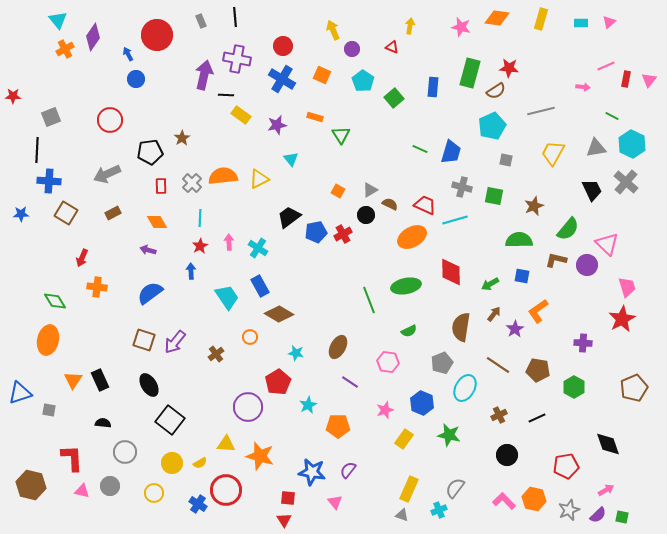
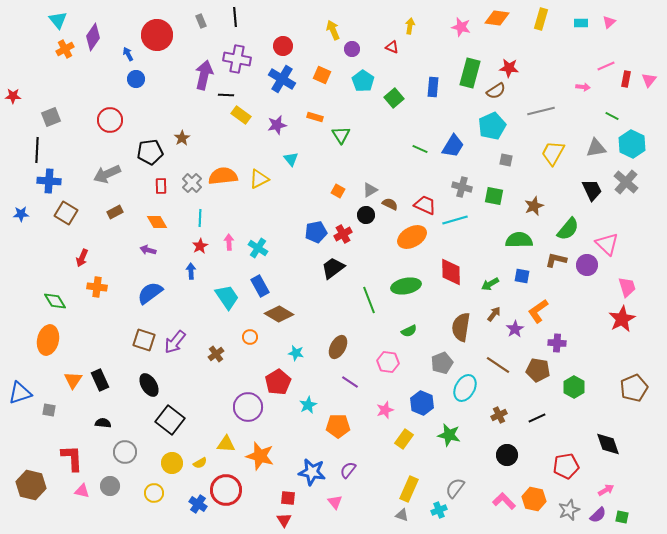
blue trapezoid at (451, 152): moved 2 px right, 6 px up; rotated 15 degrees clockwise
brown rectangle at (113, 213): moved 2 px right, 1 px up
black trapezoid at (289, 217): moved 44 px right, 51 px down
purple cross at (583, 343): moved 26 px left
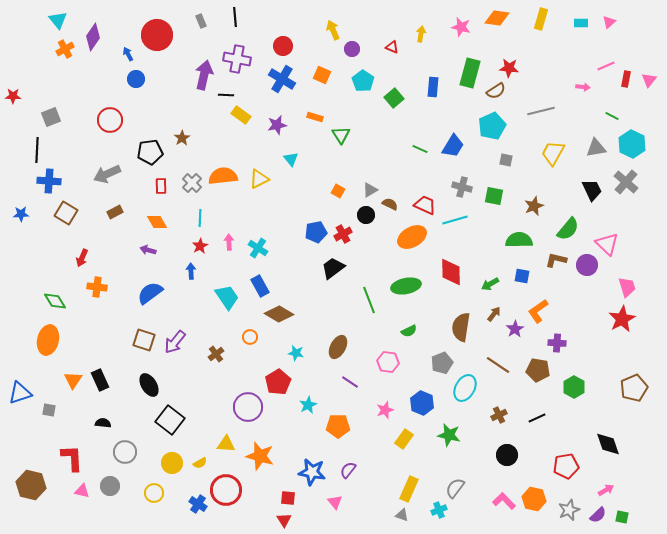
yellow arrow at (410, 26): moved 11 px right, 8 px down
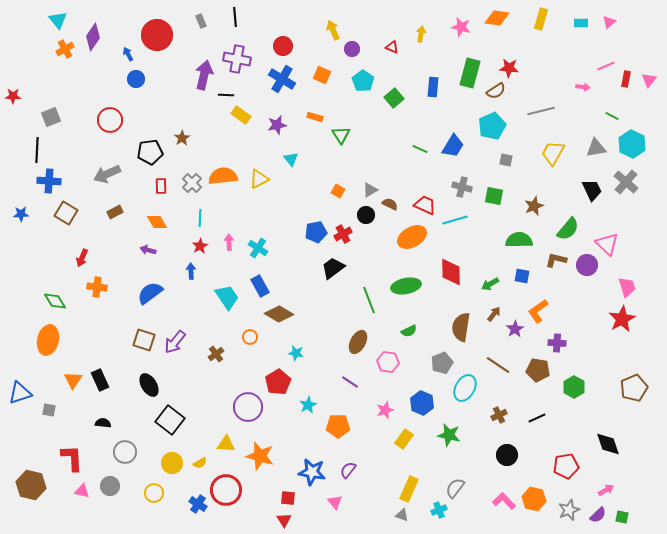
brown ellipse at (338, 347): moved 20 px right, 5 px up
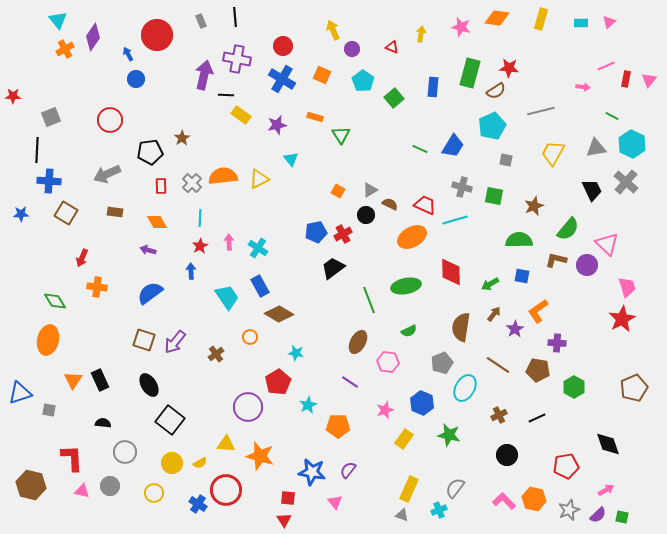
brown rectangle at (115, 212): rotated 35 degrees clockwise
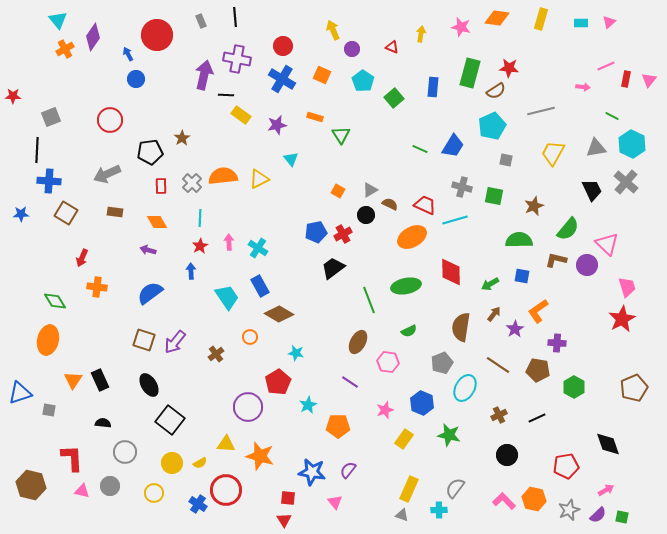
cyan cross at (439, 510): rotated 21 degrees clockwise
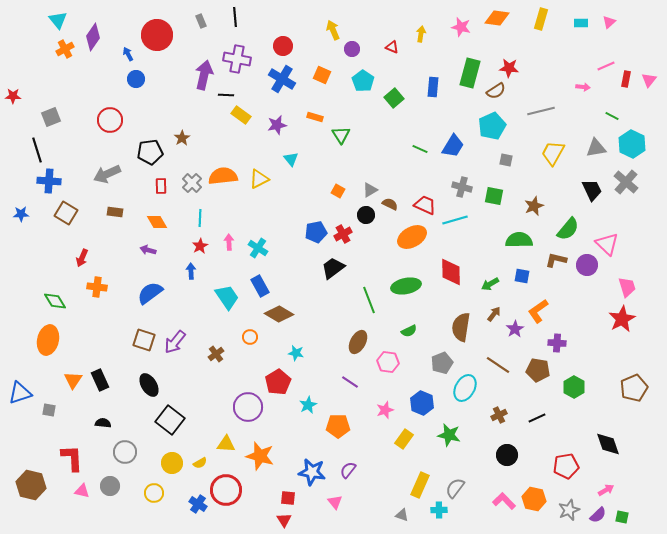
black line at (37, 150): rotated 20 degrees counterclockwise
yellow rectangle at (409, 489): moved 11 px right, 4 px up
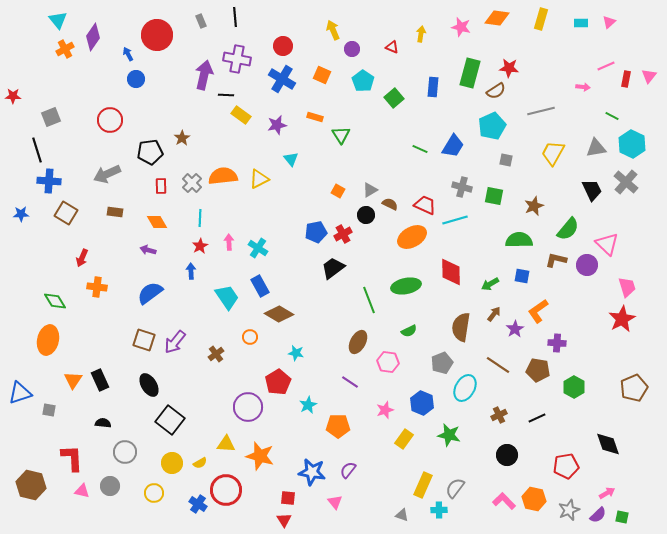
pink triangle at (649, 80): moved 4 px up
yellow rectangle at (420, 485): moved 3 px right
pink arrow at (606, 490): moved 1 px right, 3 px down
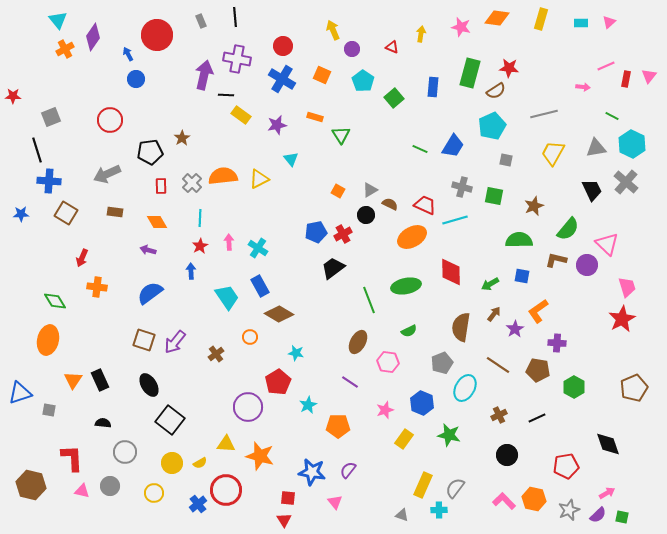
gray line at (541, 111): moved 3 px right, 3 px down
blue cross at (198, 504): rotated 18 degrees clockwise
